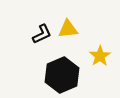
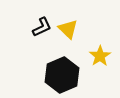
yellow triangle: rotated 50 degrees clockwise
black L-shape: moved 7 px up
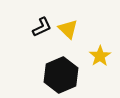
black hexagon: moved 1 px left
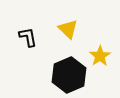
black L-shape: moved 14 px left, 10 px down; rotated 75 degrees counterclockwise
black hexagon: moved 8 px right
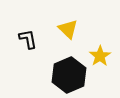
black L-shape: moved 2 px down
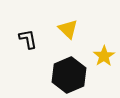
yellow star: moved 4 px right
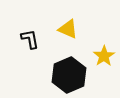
yellow triangle: rotated 20 degrees counterclockwise
black L-shape: moved 2 px right
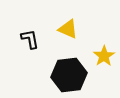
black hexagon: rotated 16 degrees clockwise
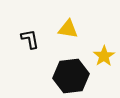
yellow triangle: rotated 15 degrees counterclockwise
black hexagon: moved 2 px right, 1 px down
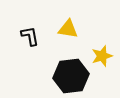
black L-shape: moved 3 px up
yellow star: moved 2 px left; rotated 15 degrees clockwise
